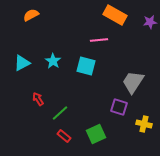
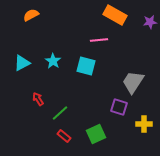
yellow cross: rotated 14 degrees counterclockwise
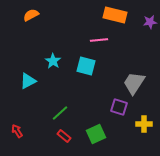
orange rectangle: rotated 15 degrees counterclockwise
cyan triangle: moved 6 px right, 18 px down
gray trapezoid: moved 1 px right, 1 px down
red arrow: moved 21 px left, 32 px down
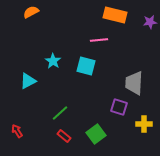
orange semicircle: moved 3 px up
gray trapezoid: rotated 30 degrees counterclockwise
green square: rotated 12 degrees counterclockwise
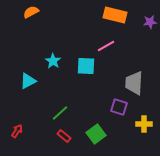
pink line: moved 7 px right, 6 px down; rotated 24 degrees counterclockwise
cyan square: rotated 12 degrees counterclockwise
red arrow: rotated 64 degrees clockwise
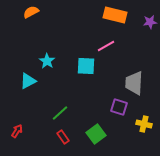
cyan star: moved 6 px left
yellow cross: rotated 14 degrees clockwise
red rectangle: moved 1 px left, 1 px down; rotated 16 degrees clockwise
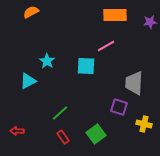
orange rectangle: rotated 15 degrees counterclockwise
red arrow: rotated 120 degrees counterclockwise
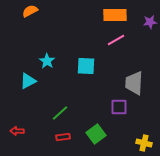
orange semicircle: moved 1 px left, 1 px up
pink line: moved 10 px right, 6 px up
purple square: rotated 18 degrees counterclockwise
yellow cross: moved 19 px down
red rectangle: rotated 64 degrees counterclockwise
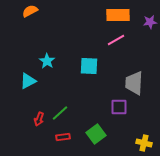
orange rectangle: moved 3 px right
cyan square: moved 3 px right
red arrow: moved 22 px right, 12 px up; rotated 72 degrees counterclockwise
